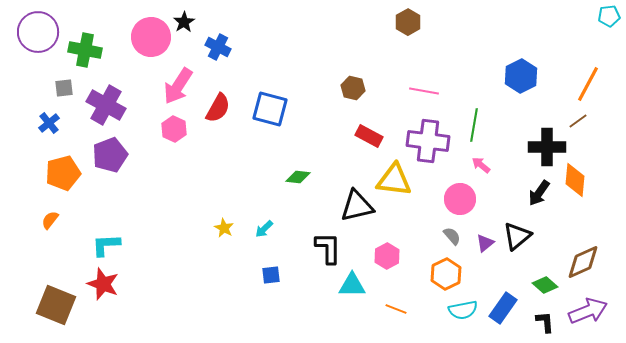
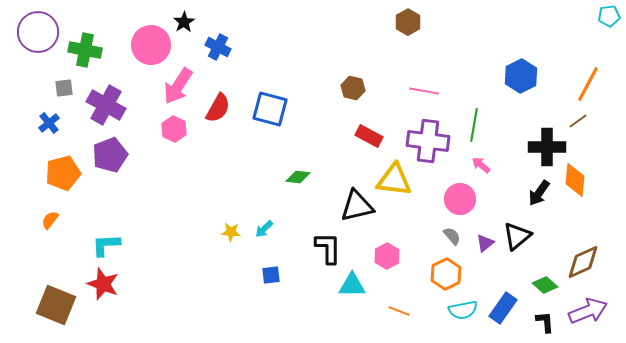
pink circle at (151, 37): moved 8 px down
yellow star at (224, 228): moved 7 px right, 4 px down; rotated 24 degrees counterclockwise
orange line at (396, 309): moved 3 px right, 2 px down
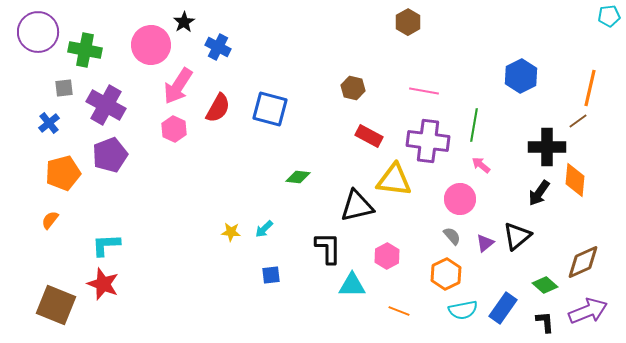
orange line at (588, 84): moved 2 px right, 4 px down; rotated 15 degrees counterclockwise
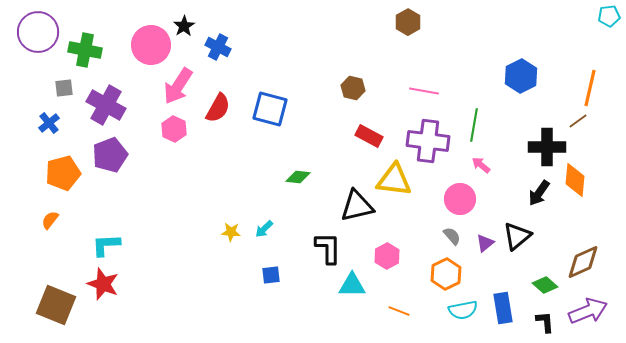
black star at (184, 22): moved 4 px down
blue rectangle at (503, 308): rotated 44 degrees counterclockwise
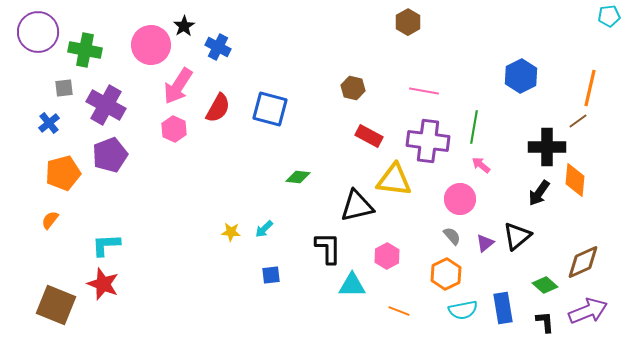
green line at (474, 125): moved 2 px down
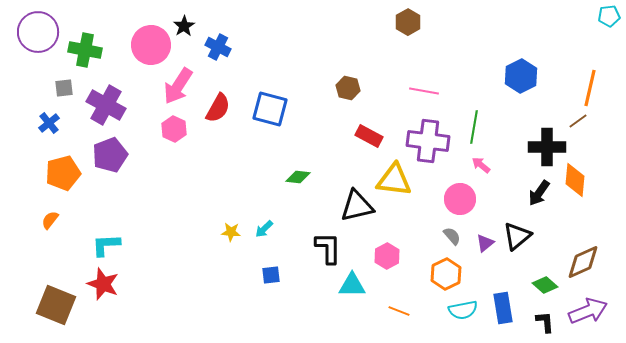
brown hexagon at (353, 88): moved 5 px left
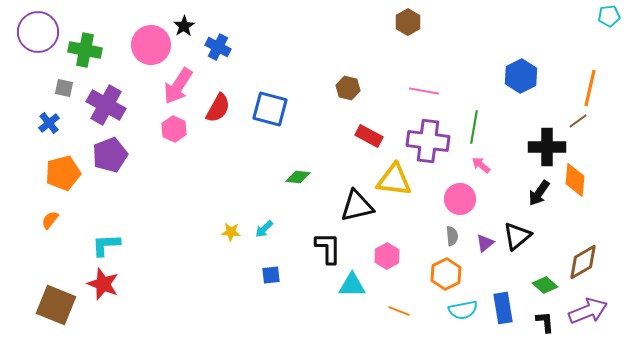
gray square at (64, 88): rotated 18 degrees clockwise
gray semicircle at (452, 236): rotated 36 degrees clockwise
brown diamond at (583, 262): rotated 6 degrees counterclockwise
